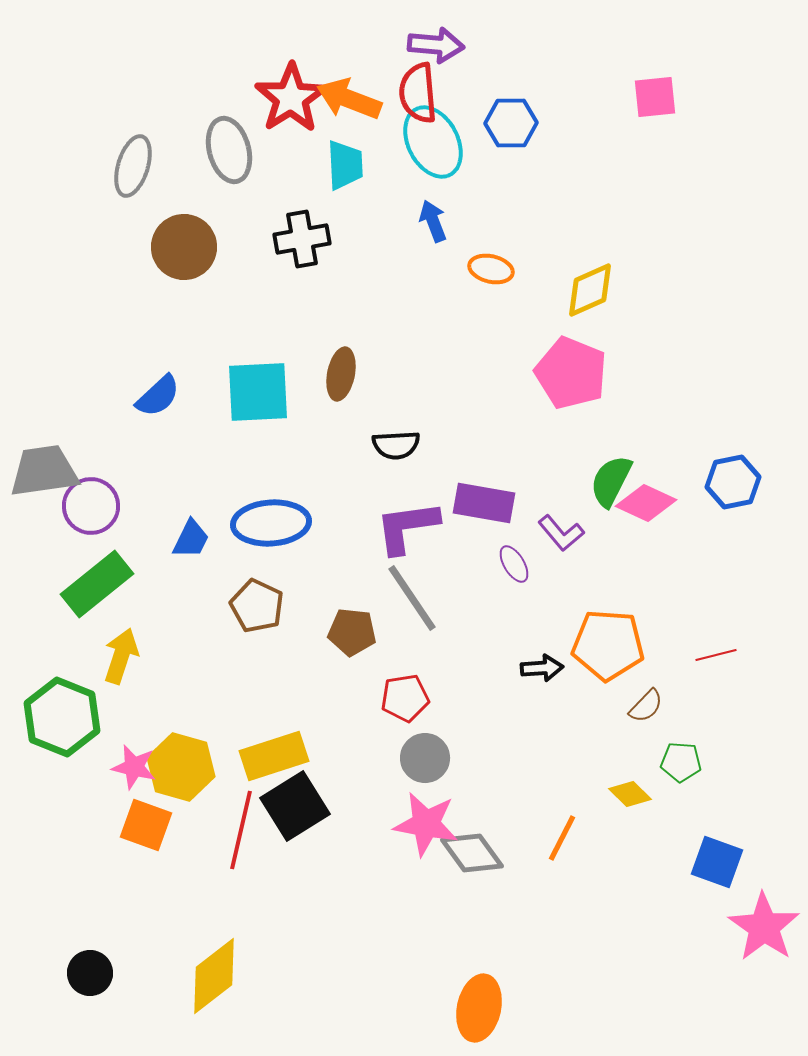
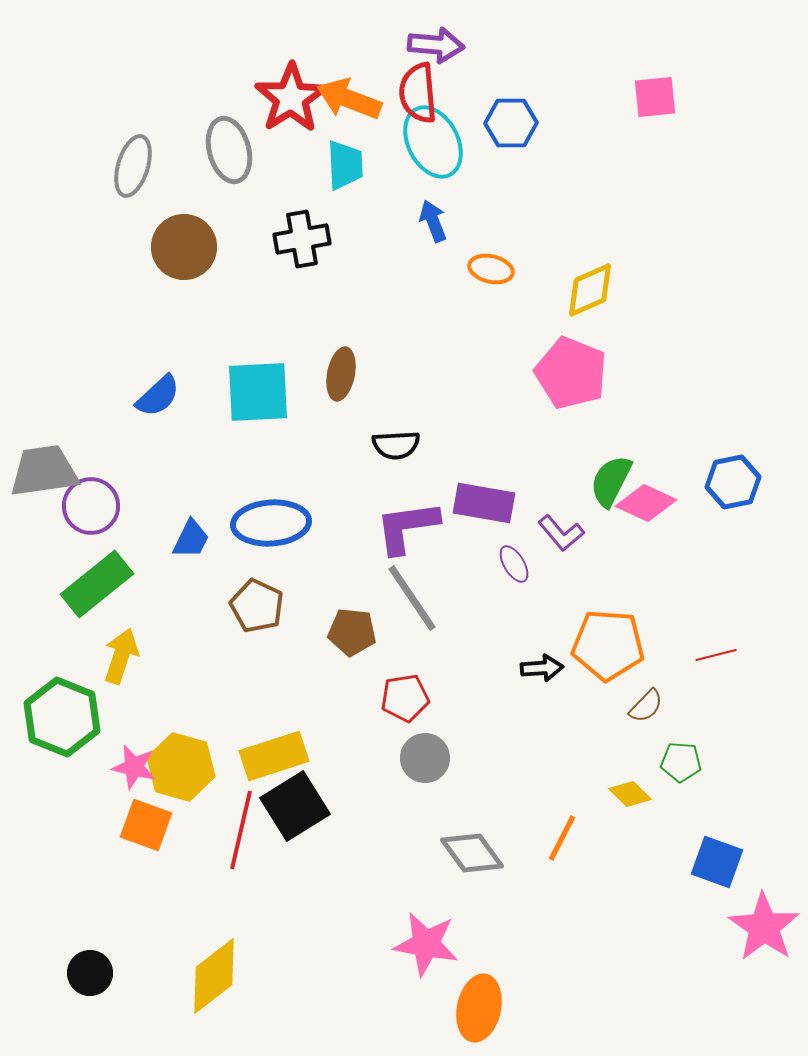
pink star at (426, 824): moved 120 px down
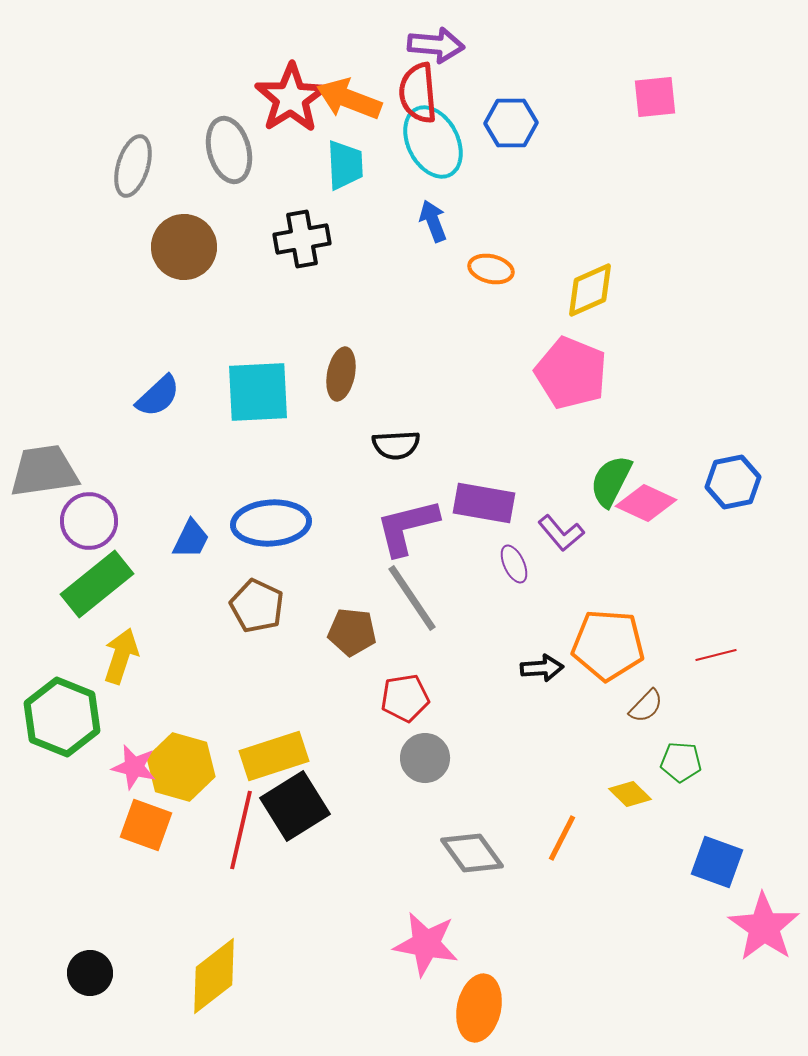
purple circle at (91, 506): moved 2 px left, 15 px down
purple L-shape at (407, 527): rotated 6 degrees counterclockwise
purple ellipse at (514, 564): rotated 6 degrees clockwise
